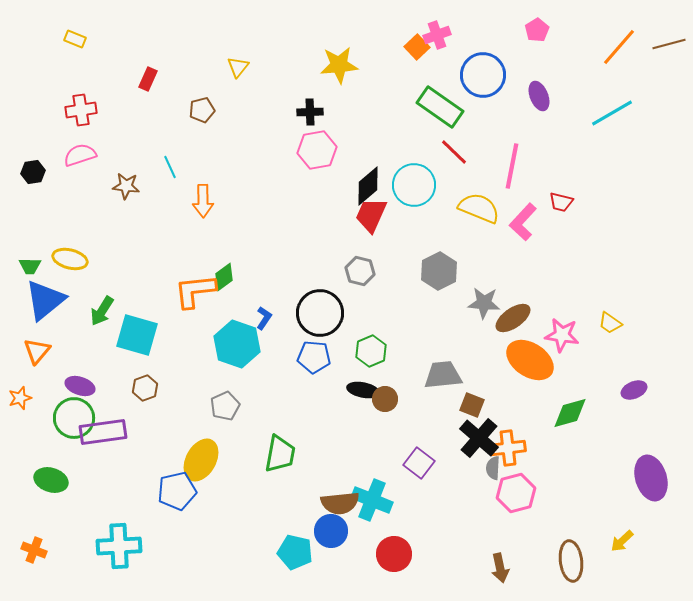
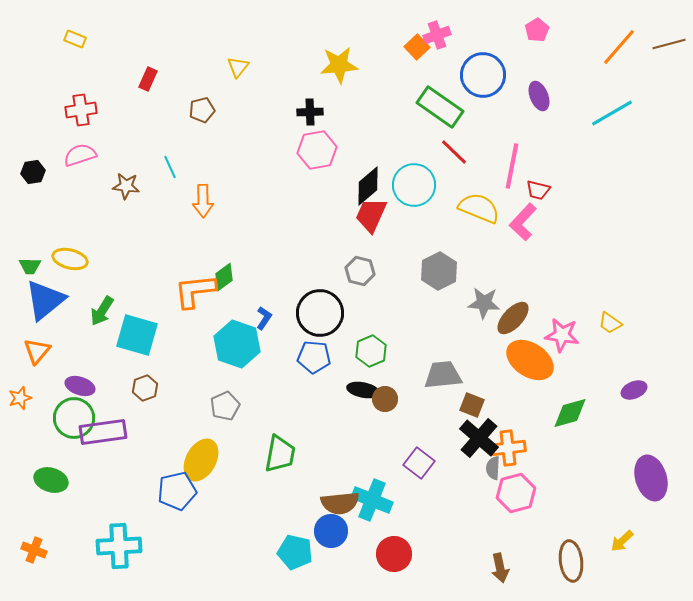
red trapezoid at (561, 202): moved 23 px left, 12 px up
brown ellipse at (513, 318): rotated 12 degrees counterclockwise
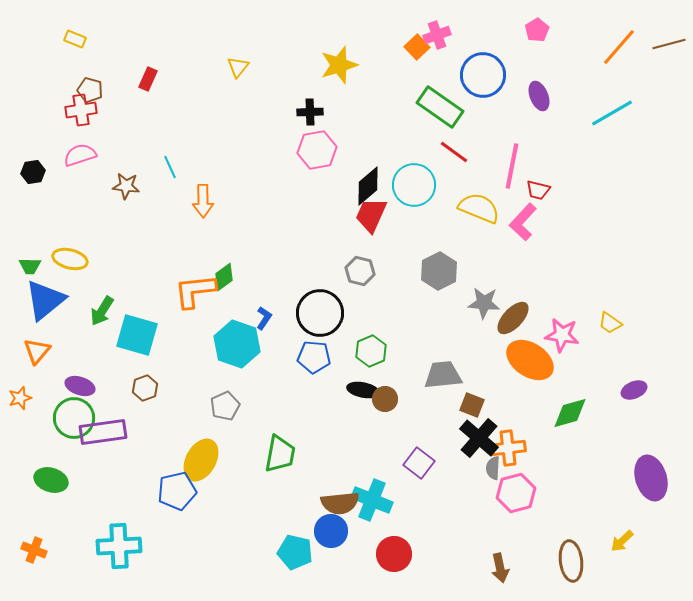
yellow star at (339, 65): rotated 12 degrees counterclockwise
brown pentagon at (202, 110): moved 112 px left, 20 px up; rotated 30 degrees clockwise
red line at (454, 152): rotated 8 degrees counterclockwise
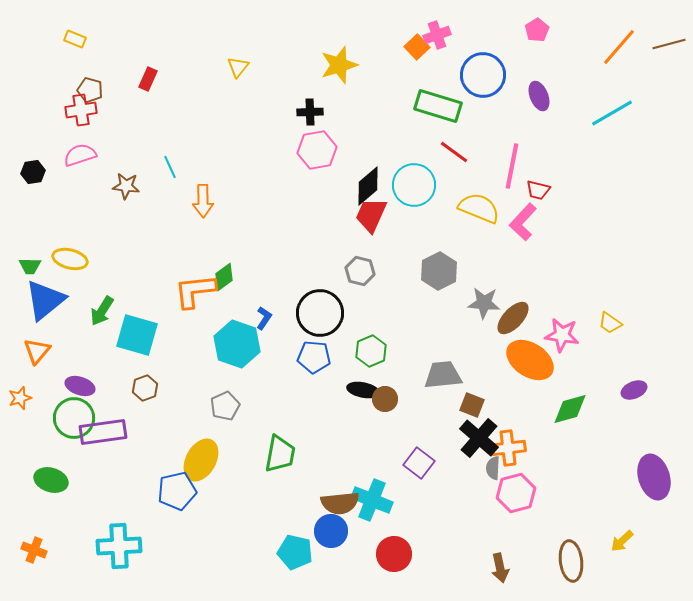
green rectangle at (440, 107): moved 2 px left, 1 px up; rotated 18 degrees counterclockwise
green diamond at (570, 413): moved 4 px up
purple ellipse at (651, 478): moved 3 px right, 1 px up
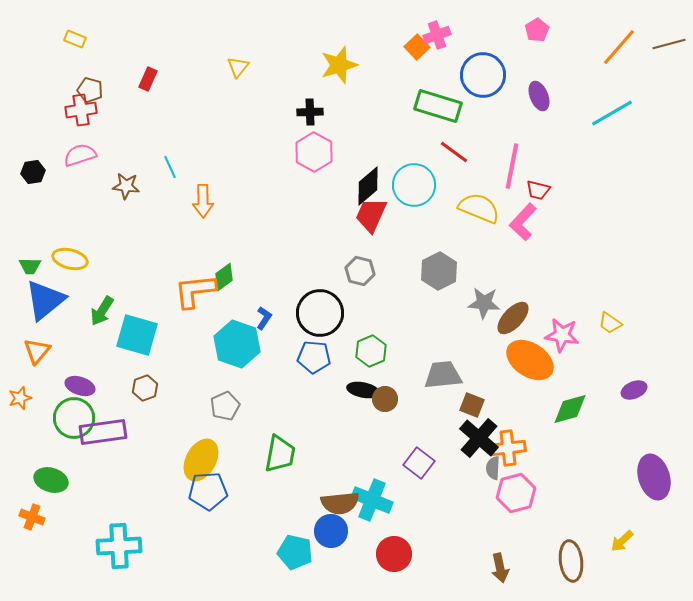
pink hexagon at (317, 150): moved 3 px left, 2 px down; rotated 21 degrees counterclockwise
blue pentagon at (177, 491): moved 31 px right; rotated 9 degrees clockwise
orange cross at (34, 550): moved 2 px left, 33 px up
